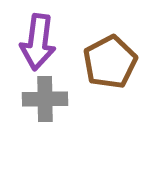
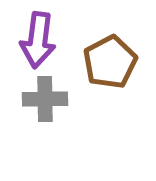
purple arrow: moved 2 px up
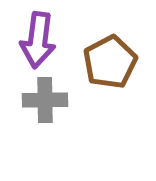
gray cross: moved 1 px down
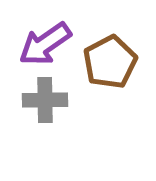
purple arrow: moved 7 px right, 4 px down; rotated 48 degrees clockwise
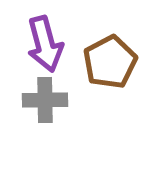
purple arrow: rotated 70 degrees counterclockwise
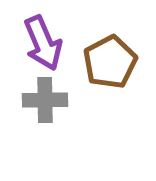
purple arrow: moved 2 px left, 1 px up; rotated 8 degrees counterclockwise
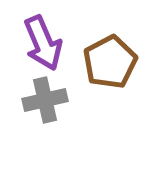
gray cross: rotated 12 degrees counterclockwise
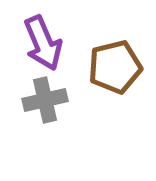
brown pentagon: moved 5 px right, 5 px down; rotated 14 degrees clockwise
